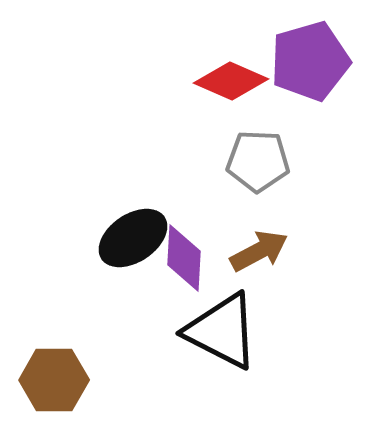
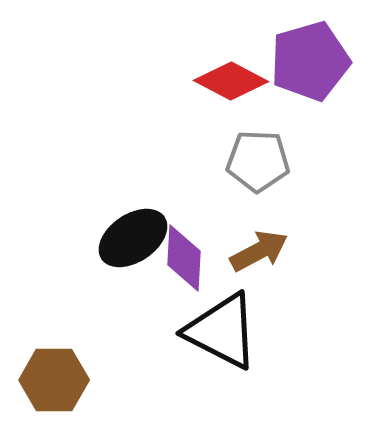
red diamond: rotated 4 degrees clockwise
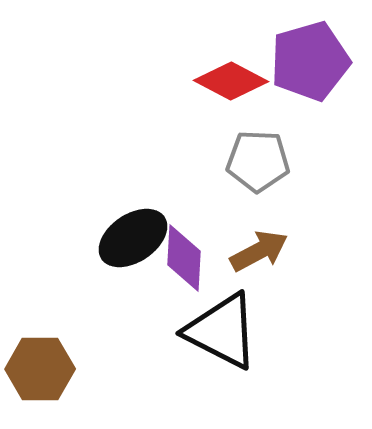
brown hexagon: moved 14 px left, 11 px up
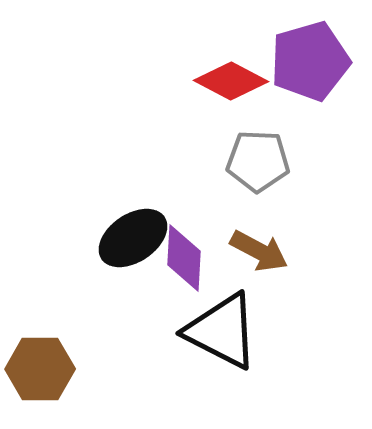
brown arrow: rotated 56 degrees clockwise
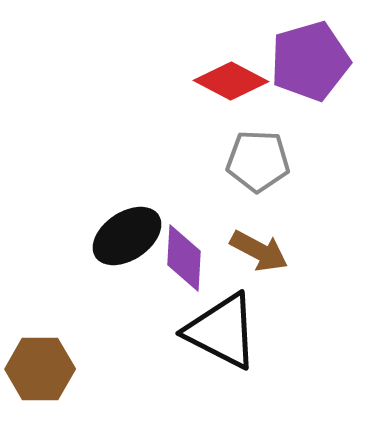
black ellipse: moved 6 px left, 2 px up
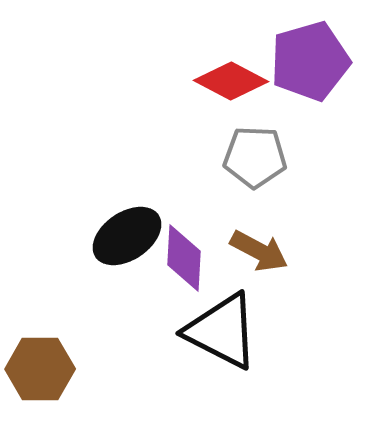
gray pentagon: moved 3 px left, 4 px up
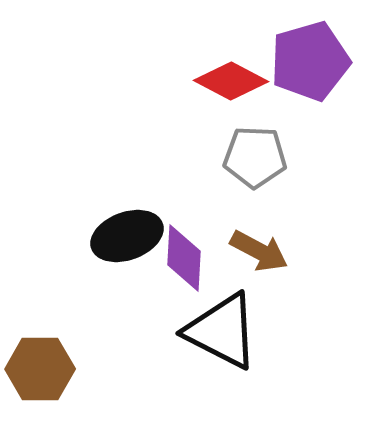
black ellipse: rotated 14 degrees clockwise
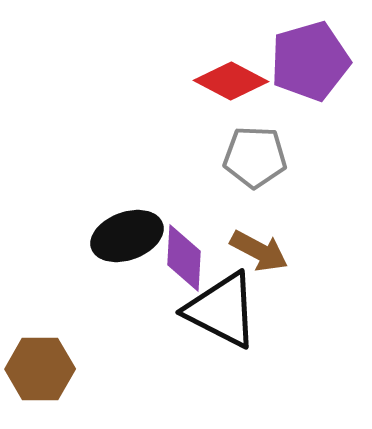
black triangle: moved 21 px up
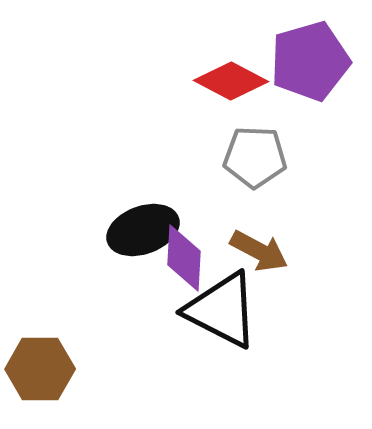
black ellipse: moved 16 px right, 6 px up
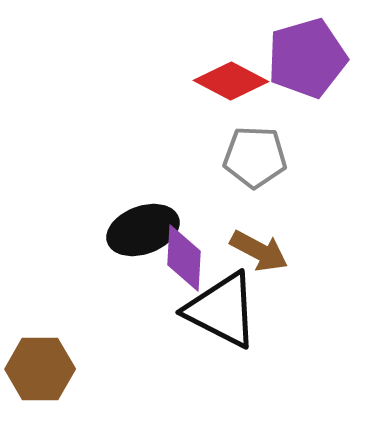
purple pentagon: moved 3 px left, 3 px up
